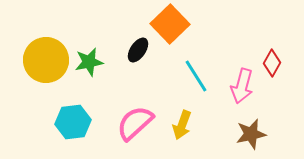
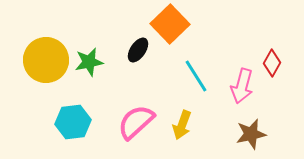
pink semicircle: moved 1 px right, 1 px up
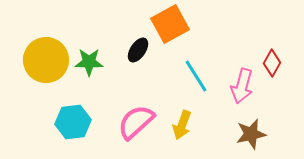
orange square: rotated 15 degrees clockwise
green star: rotated 12 degrees clockwise
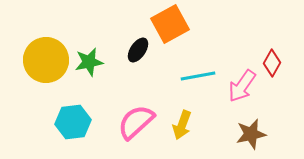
green star: rotated 12 degrees counterclockwise
cyan line: moved 2 px right; rotated 68 degrees counterclockwise
pink arrow: rotated 20 degrees clockwise
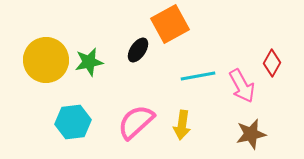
pink arrow: rotated 64 degrees counterclockwise
yellow arrow: rotated 12 degrees counterclockwise
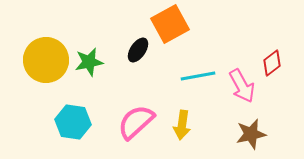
red diamond: rotated 24 degrees clockwise
cyan hexagon: rotated 16 degrees clockwise
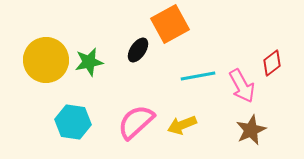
yellow arrow: rotated 60 degrees clockwise
brown star: moved 4 px up; rotated 12 degrees counterclockwise
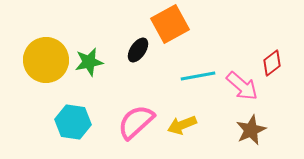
pink arrow: rotated 20 degrees counterclockwise
